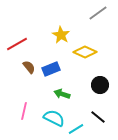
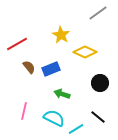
black circle: moved 2 px up
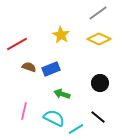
yellow diamond: moved 14 px right, 13 px up
brown semicircle: rotated 32 degrees counterclockwise
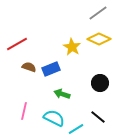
yellow star: moved 11 px right, 12 px down
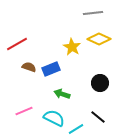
gray line: moved 5 px left; rotated 30 degrees clockwise
pink line: rotated 54 degrees clockwise
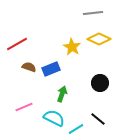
green arrow: rotated 91 degrees clockwise
pink line: moved 4 px up
black line: moved 2 px down
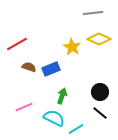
black circle: moved 9 px down
green arrow: moved 2 px down
black line: moved 2 px right, 6 px up
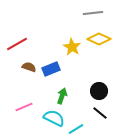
black circle: moved 1 px left, 1 px up
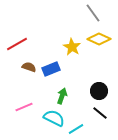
gray line: rotated 60 degrees clockwise
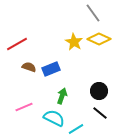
yellow star: moved 2 px right, 5 px up
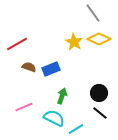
black circle: moved 2 px down
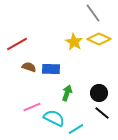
blue rectangle: rotated 24 degrees clockwise
green arrow: moved 5 px right, 3 px up
pink line: moved 8 px right
black line: moved 2 px right
